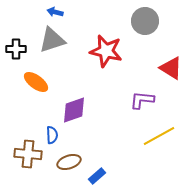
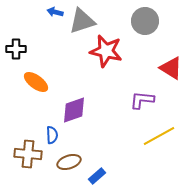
gray triangle: moved 30 px right, 19 px up
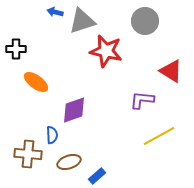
red triangle: moved 3 px down
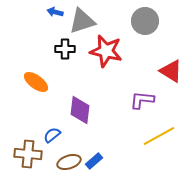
black cross: moved 49 px right
purple diamond: moved 6 px right; rotated 64 degrees counterclockwise
blue semicircle: rotated 126 degrees counterclockwise
blue rectangle: moved 3 px left, 15 px up
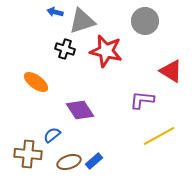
black cross: rotated 18 degrees clockwise
purple diamond: rotated 40 degrees counterclockwise
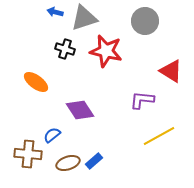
gray triangle: moved 2 px right, 3 px up
brown ellipse: moved 1 px left, 1 px down
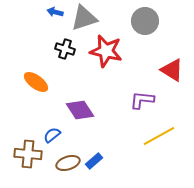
red triangle: moved 1 px right, 1 px up
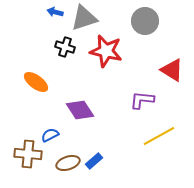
black cross: moved 2 px up
blue semicircle: moved 2 px left; rotated 12 degrees clockwise
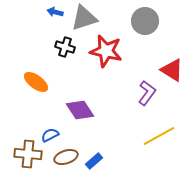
purple L-shape: moved 5 px right, 7 px up; rotated 120 degrees clockwise
brown ellipse: moved 2 px left, 6 px up
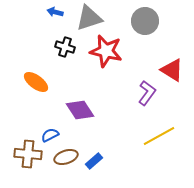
gray triangle: moved 5 px right
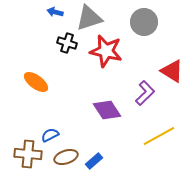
gray circle: moved 1 px left, 1 px down
black cross: moved 2 px right, 4 px up
red triangle: moved 1 px down
purple L-shape: moved 2 px left; rotated 10 degrees clockwise
purple diamond: moved 27 px right
